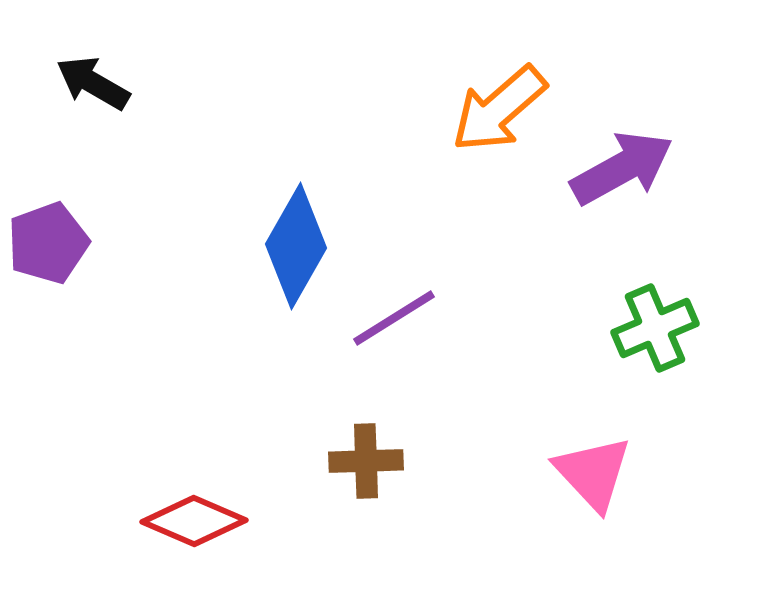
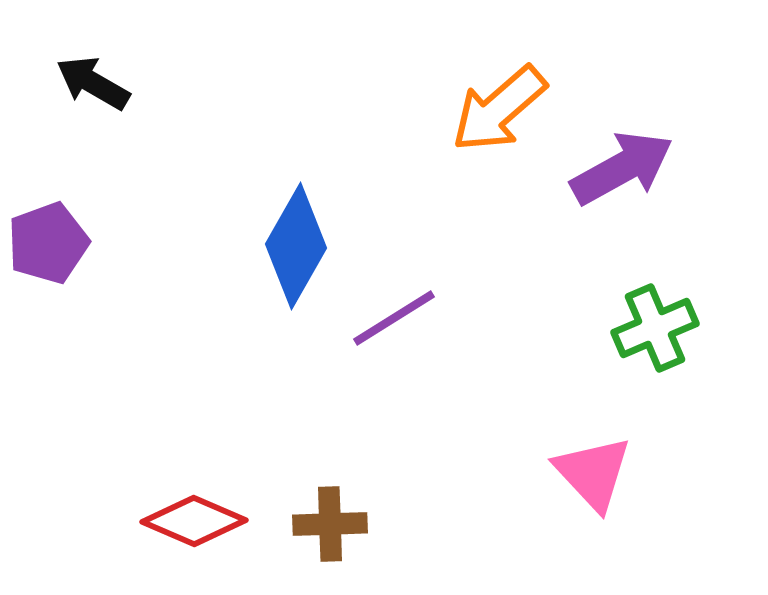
brown cross: moved 36 px left, 63 px down
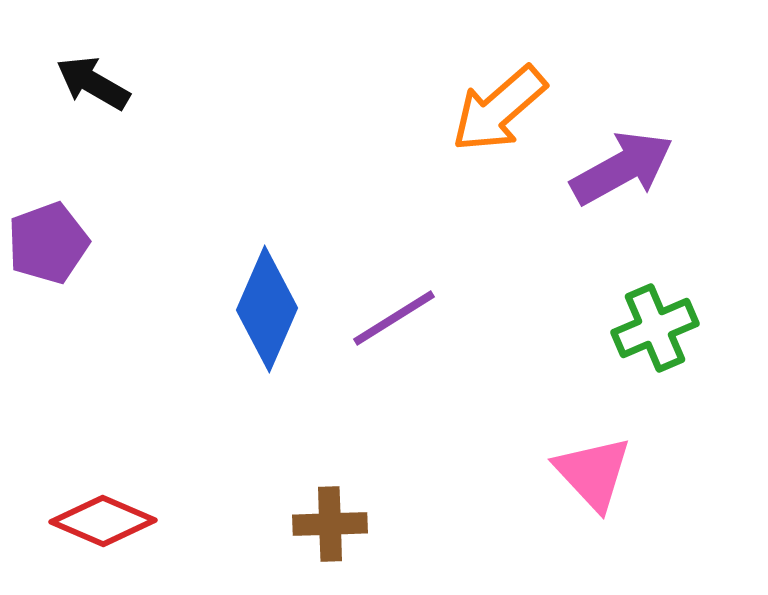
blue diamond: moved 29 px left, 63 px down; rotated 6 degrees counterclockwise
red diamond: moved 91 px left
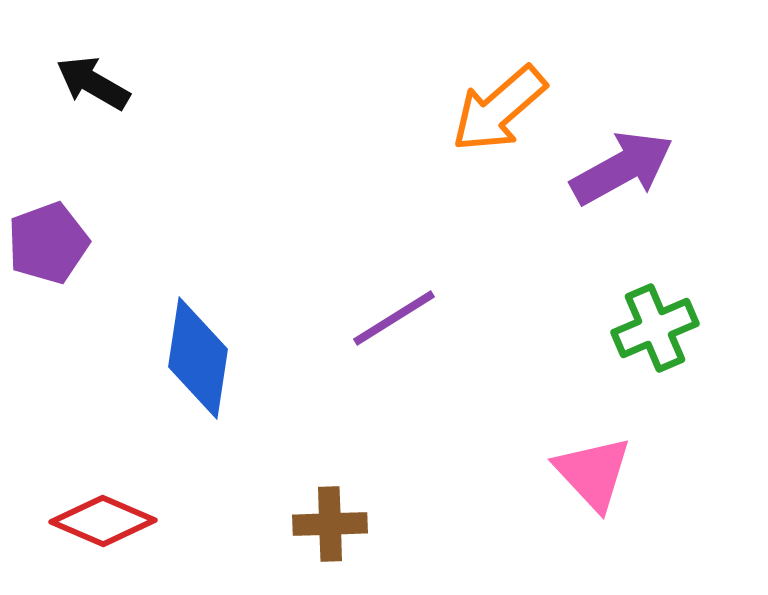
blue diamond: moved 69 px left, 49 px down; rotated 15 degrees counterclockwise
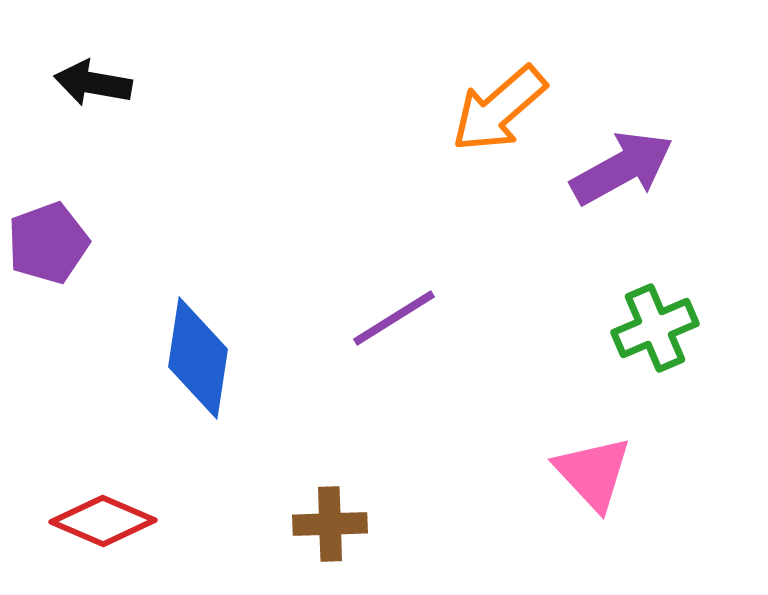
black arrow: rotated 20 degrees counterclockwise
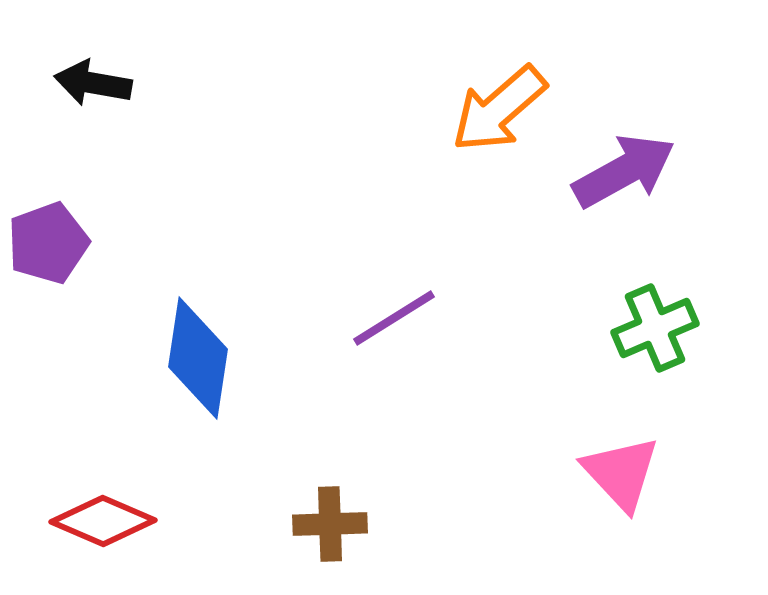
purple arrow: moved 2 px right, 3 px down
pink triangle: moved 28 px right
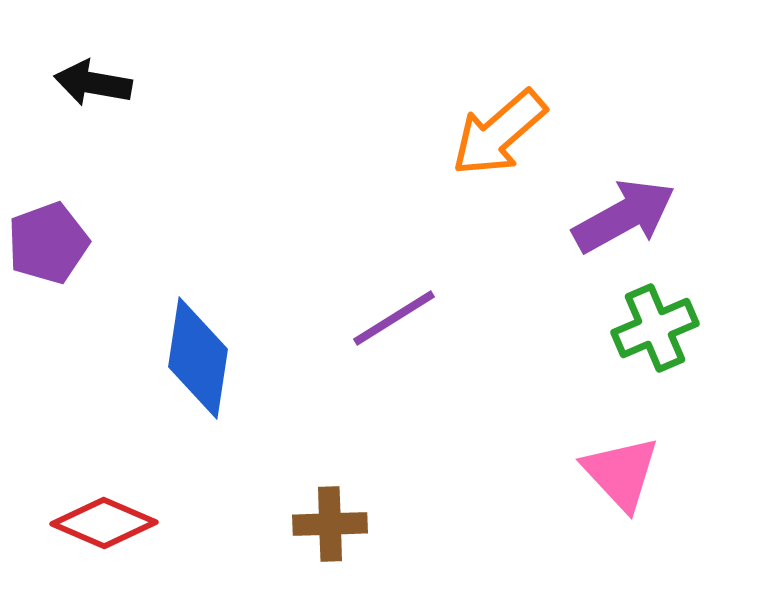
orange arrow: moved 24 px down
purple arrow: moved 45 px down
red diamond: moved 1 px right, 2 px down
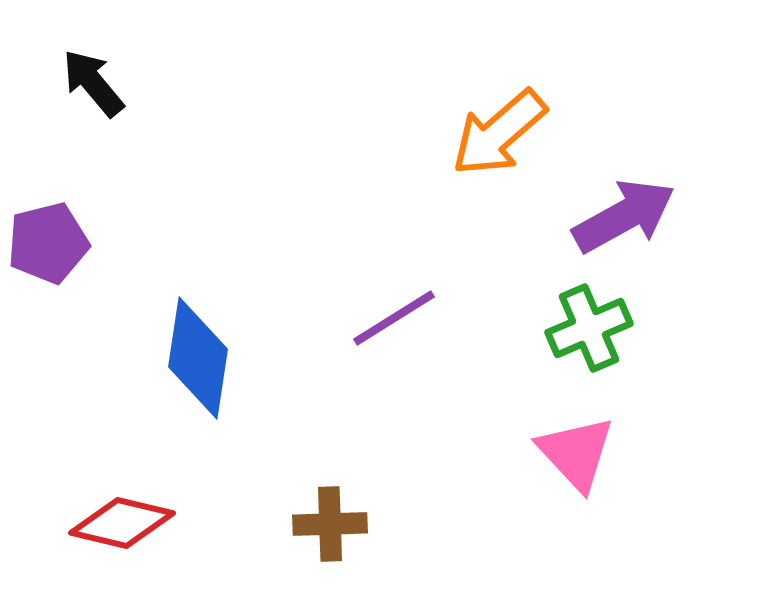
black arrow: rotated 40 degrees clockwise
purple pentagon: rotated 6 degrees clockwise
green cross: moved 66 px left
pink triangle: moved 45 px left, 20 px up
red diamond: moved 18 px right; rotated 10 degrees counterclockwise
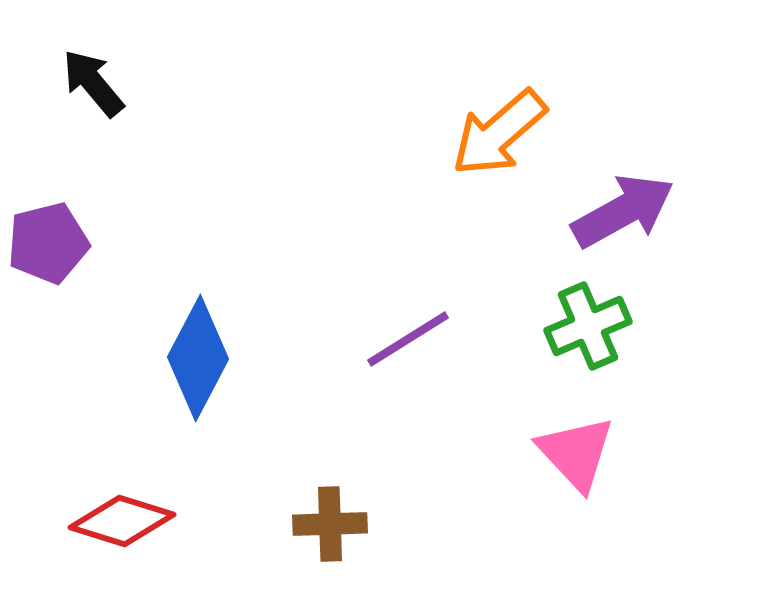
purple arrow: moved 1 px left, 5 px up
purple line: moved 14 px right, 21 px down
green cross: moved 1 px left, 2 px up
blue diamond: rotated 19 degrees clockwise
red diamond: moved 2 px up; rotated 4 degrees clockwise
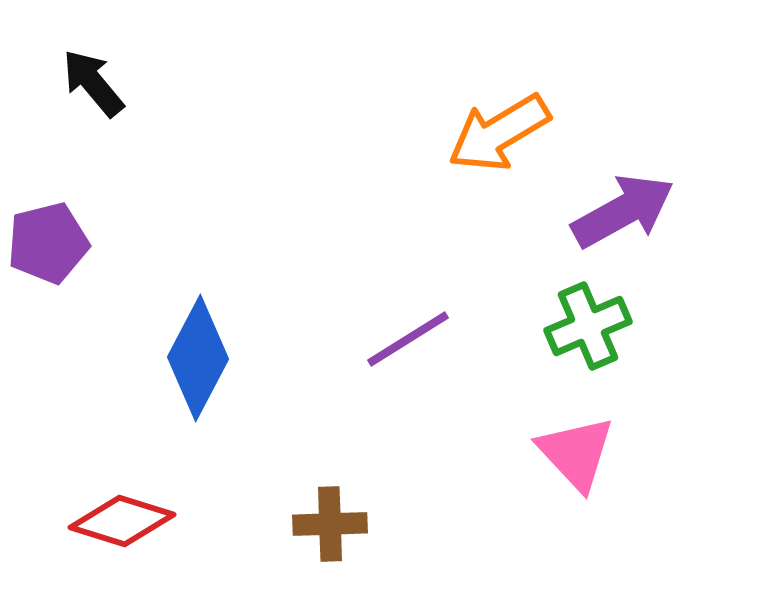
orange arrow: rotated 10 degrees clockwise
